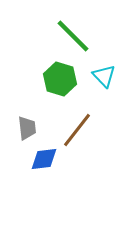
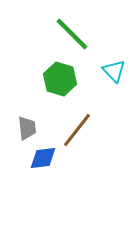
green line: moved 1 px left, 2 px up
cyan triangle: moved 10 px right, 5 px up
blue diamond: moved 1 px left, 1 px up
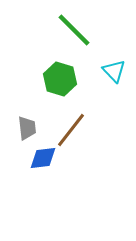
green line: moved 2 px right, 4 px up
brown line: moved 6 px left
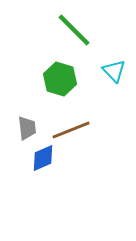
brown line: rotated 30 degrees clockwise
blue diamond: rotated 16 degrees counterclockwise
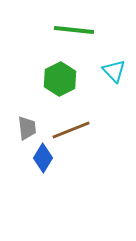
green line: rotated 39 degrees counterclockwise
green hexagon: rotated 16 degrees clockwise
blue diamond: rotated 36 degrees counterclockwise
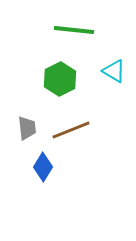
cyan triangle: rotated 15 degrees counterclockwise
blue diamond: moved 9 px down
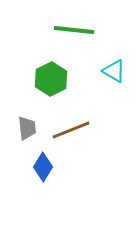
green hexagon: moved 9 px left
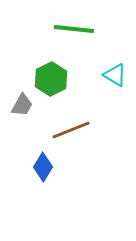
green line: moved 1 px up
cyan triangle: moved 1 px right, 4 px down
gray trapezoid: moved 5 px left, 23 px up; rotated 35 degrees clockwise
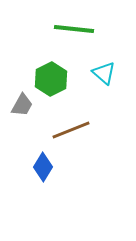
cyan triangle: moved 11 px left, 2 px up; rotated 10 degrees clockwise
